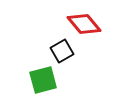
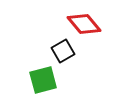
black square: moved 1 px right
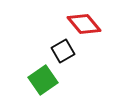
green square: rotated 20 degrees counterclockwise
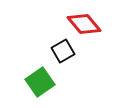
green square: moved 3 px left, 2 px down
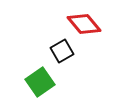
black square: moved 1 px left
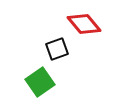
black square: moved 5 px left, 2 px up; rotated 10 degrees clockwise
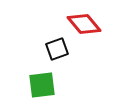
green square: moved 2 px right, 3 px down; rotated 28 degrees clockwise
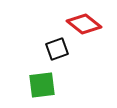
red diamond: rotated 12 degrees counterclockwise
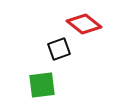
black square: moved 2 px right
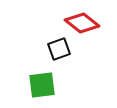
red diamond: moved 2 px left, 1 px up
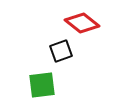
black square: moved 2 px right, 2 px down
